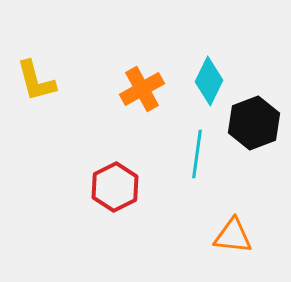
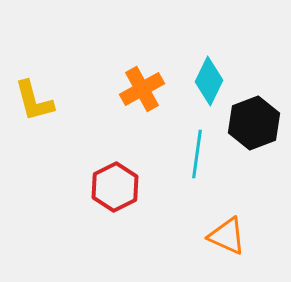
yellow L-shape: moved 2 px left, 20 px down
orange triangle: moved 6 px left; rotated 18 degrees clockwise
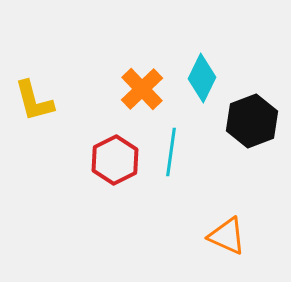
cyan diamond: moved 7 px left, 3 px up
orange cross: rotated 15 degrees counterclockwise
black hexagon: moved 2 px left, 2 px up
cyan line: moved 26 px left, 2 px up
red hexagon: moved 27 px up
